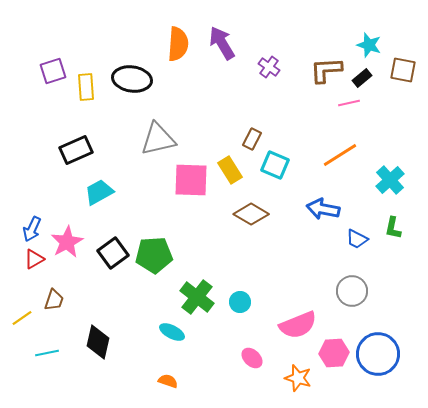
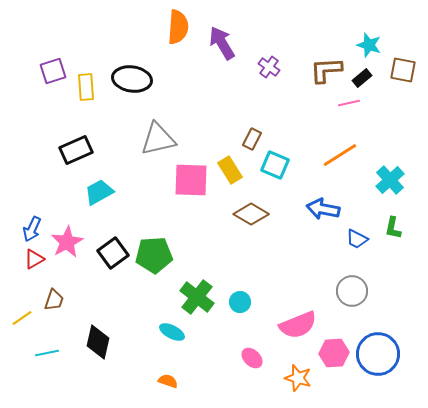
orange semicircle at (178, 44): moved 17 px up
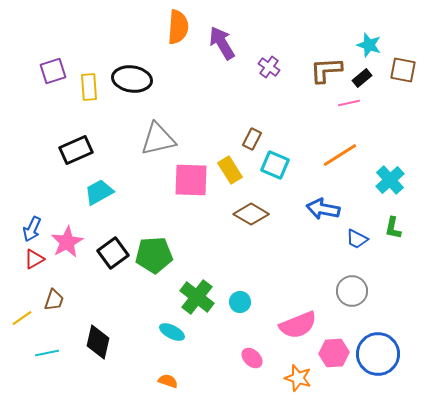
yellow rectangle at (86, 87): moved 3 px right
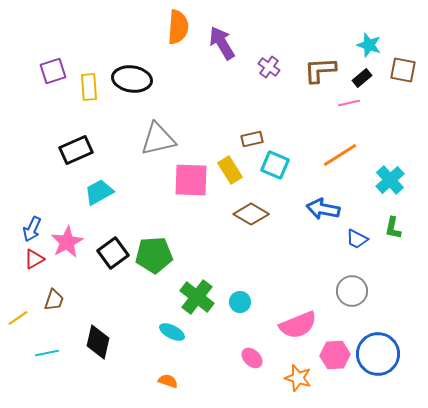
brown L-shape at (326, 70): moved 6 px left
brown rectangle at (252, 139): rotated 50 degrees clockwise
yellow line at (22, 318): moved 4 px left
pink hexagon at (334, 353): moved 1 px right, 2 px down
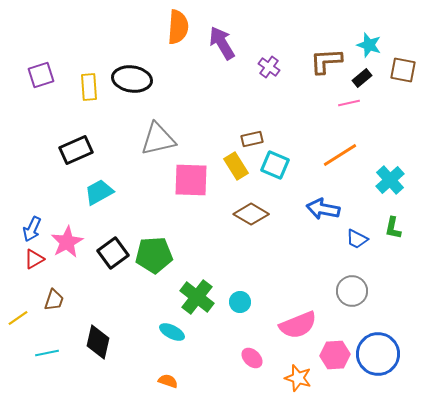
brown L-shape at (320, 70): moved 6 px right, 9 px up
purple square at (53, 71): moved 12 px left, 4 px down
yellow rectangle at (230, 170): moved 6 px right, 4 px up
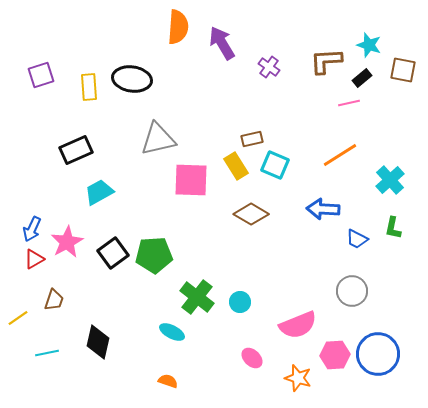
blue arrow at (323, 209): rotated 8 degrees counterclockwise
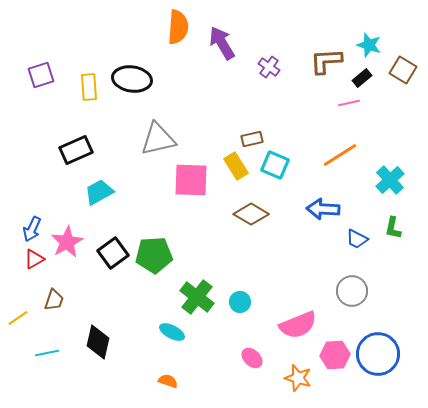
brown square at (403, 70): rotated 20 degrees clockwise
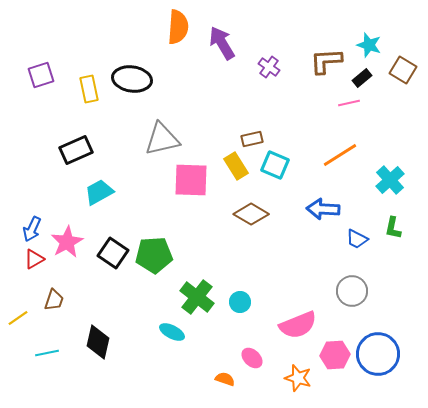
yellow rectangle at (89, 87): moved 2 px down; rotated 8 degrees counterclockwise
gray triangle at (158, 139): moved 4 px right
black square at (113, 253): rotated 20 degrees counterclockwise
orange semicircle at (168, 381): moved 57 px right, 2 px up
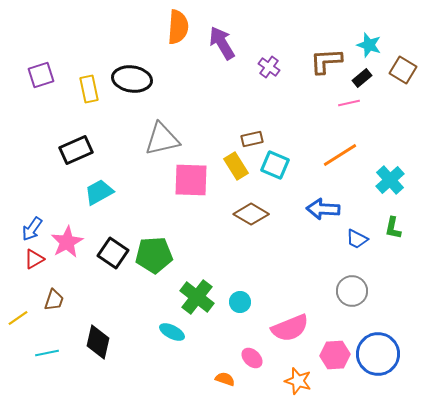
blue arrow at (32, 229): rotated 10 degrees clockwise
pink semicircle at (298, 325): moved 8 px left, 3 px down
orange star at (298, 378): moved 3 px down
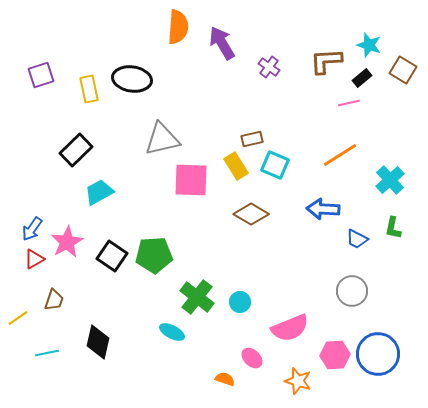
black rectangle at (76, 150): rotated 20 degrees counterclockwise
black square at (113, 253): moved 1 px left, 3 px down
